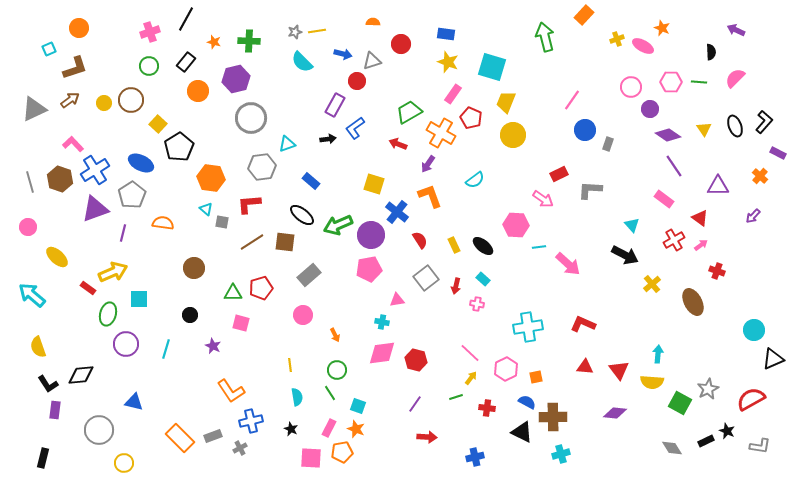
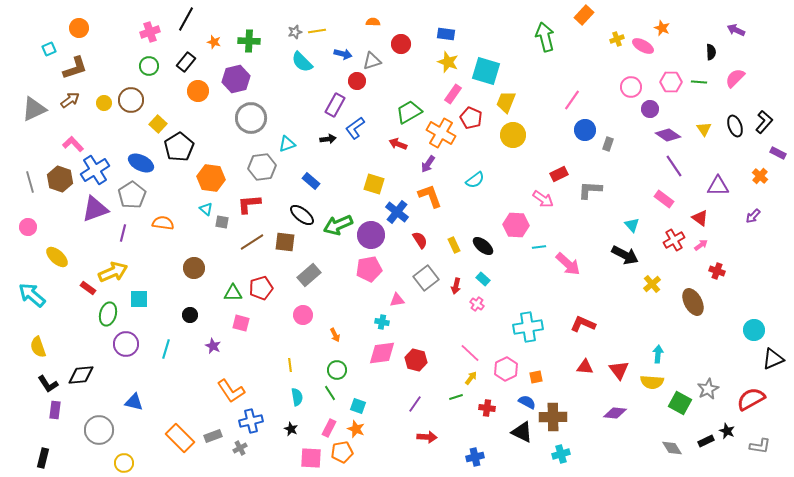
cyan square at (492, 67): moved 6 px left, 4 px down
pink cross at (477, 304): rotated 24 degrees clockwise
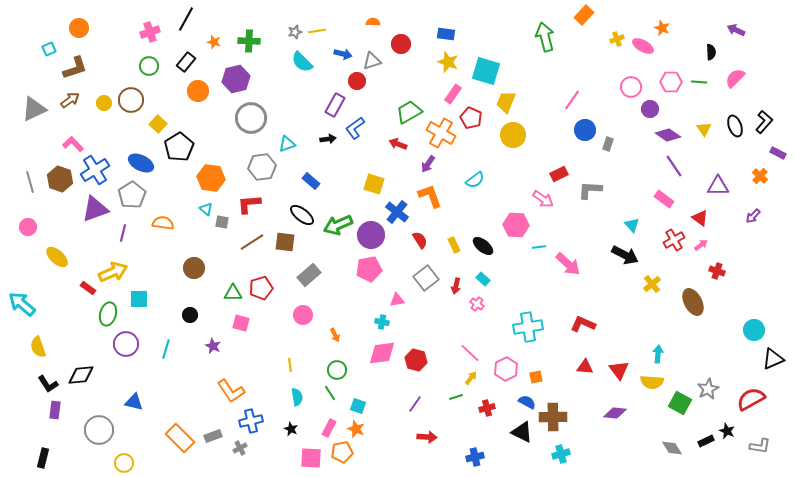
cyan arrow at (32, 295): moved 10 px left, 9 px down
red cross at (487, 408): rotated 21 degrees counterclockwise
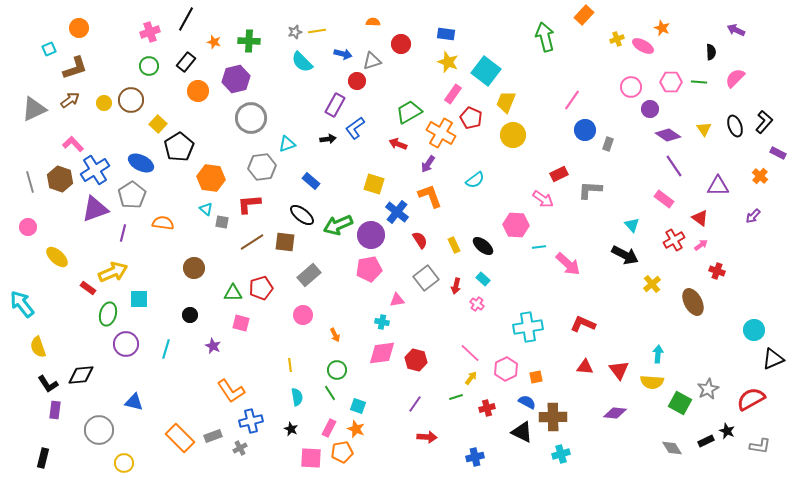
cyan square at (486, 71): rotated 20 degrees clockwise
cyan arrow at (22, 304): rotated 12 degrees clockwise
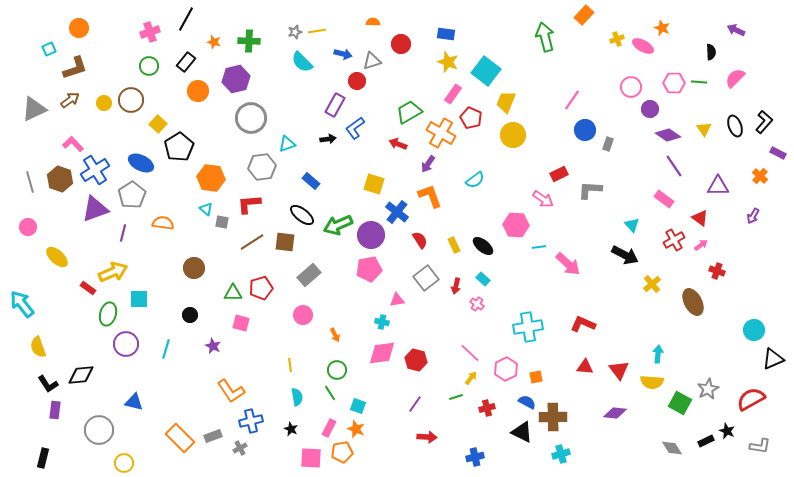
pink hexagon at (671, 82): moved 3 px right, 1 px down
purple arrow at (753, 216): rotated 14 degrees counterclockwise
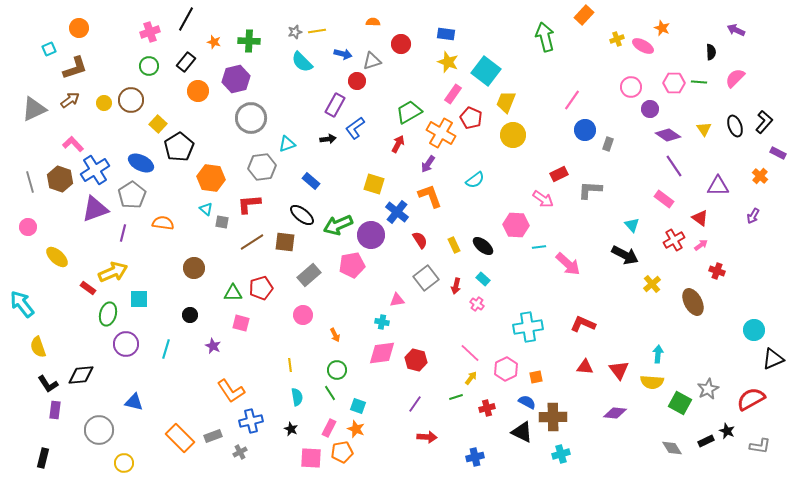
red arrow at (398, 144): rotated 96 degrees clockwise
pink pentagon at (369, 269): moved 17 px left, 4 px up
gray cross at (240, 448): moved 4 px down
